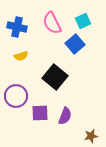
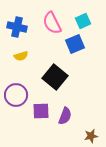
blue square: rotated 18 degrees clockwise
purple circle: moved 1 px up
purple square: moved 1 px right, 2 px up
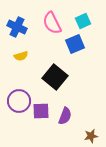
blue cross: rotated 12 degrees clockwise
purple circle: moved 3 px right, 6 px down
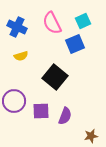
purple circle: moved 5 px left
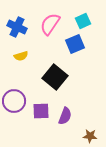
pink semicircle: moved 2 px left, 1 px down; rotated 60 degrees clockwise
brown star: moved 1 px left; rotated 16 degrees clockwise
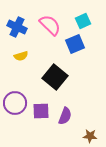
pink semicircle: moved 1 px down; rotated 100 degrees clockwise
purple circle: moved 1 px right, 2 px down
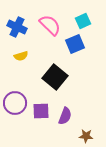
brown star: moved 4 px left
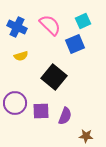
black square: moved 1 px left
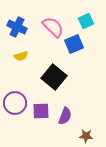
cyan square: moved 3 px right
pink semicircle: moved 3 px right, 2 px down
blue square: moved 1 px left
